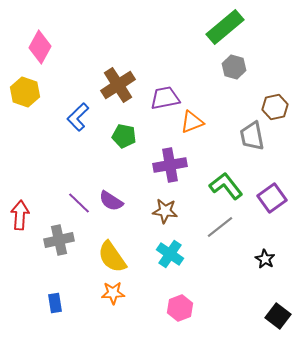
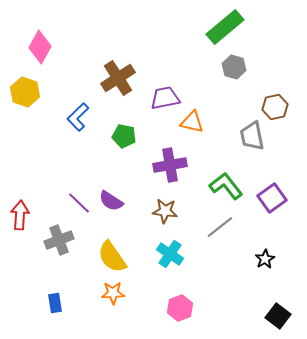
brown cross: moved 7 px up
orange triangle: rotated 35 degrees clockwise
gray cross: rotated 8 degrees counterclockwise
black star: rotated 12 degrees clockwise
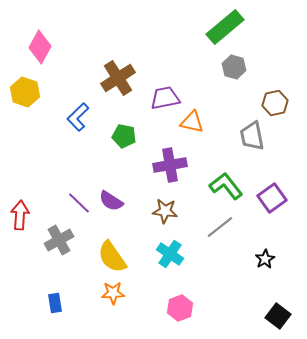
brown hexagon: moved 4 px up
gray cross: rotated 8 degrees counterclockwise
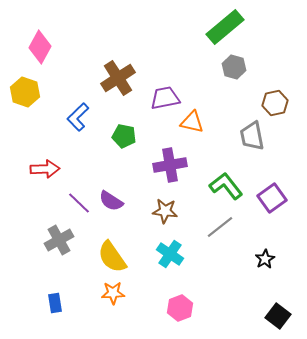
red arrow: moved 25 px right, 46 px up; rotated 84 degrees clockwise
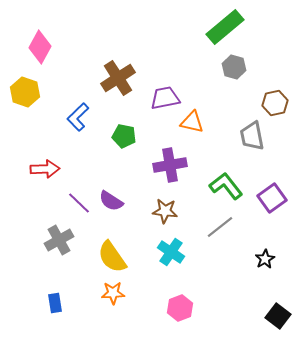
cyan cross: moved 1 px right, 2 px up
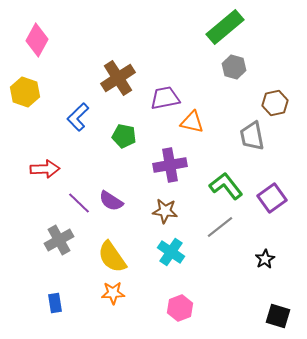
pink diamond: moved 3 px left, 7 px up
black square: rotated 20 degrees counterclockwise
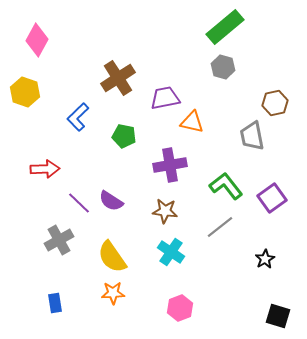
gray hexagon: moved 11 px left
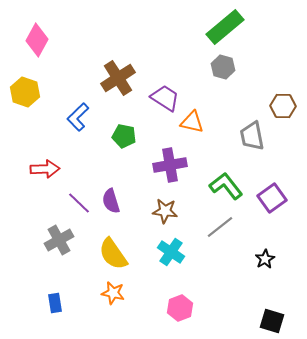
purple trapezoid: rotated 44 degrees clockwise
brown hexagon: moved 8 px right, 3 px down; rotated 15 degrees clockwise
purple semicircle: rotated 40 degrees clockwise
yellow semicircle: moved 1 px right, 3 px up
orange star: rotated 15 degrees clockwise
black square: moved 6 px left, 5 px down
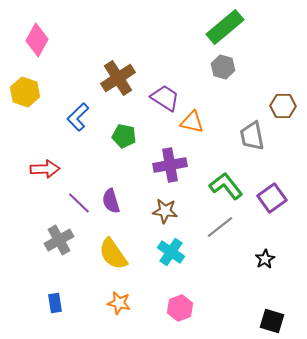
orange star: moved 6 px right, 10 px down
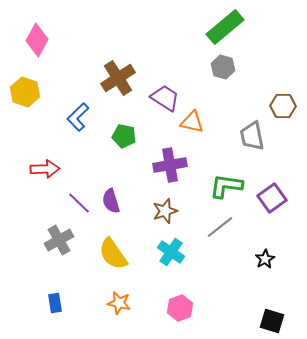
green L-shape: rotated 44 degrees counterclockwise
brown star: rotated 25 degrees counterclockwise
